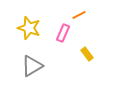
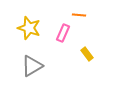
orange line: rotated 32 degrees clockwise
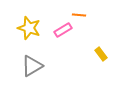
pink rectangle: moved 3 px up; rotated 36 degrees clockwise
yellow rectangle: moved 14 px right
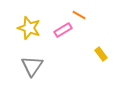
orange line: rotated 24 degrees clockwise
gray triangle: rotated 25 degrees counterclockwise
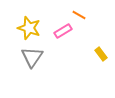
pink rectangle: moved 1 px down
gray triangle: moved 9 px up
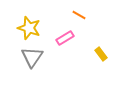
pink rectangle: moved 2 px right, 7 px down
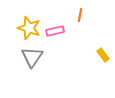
orange line: moved 1 px right; rotated 72 degrees clockwise
pink rectangle: moved 10 px left, 7 px up; rotated 18 degrees clockwise
yellow rectangle: moved 2 px right, 1 px down
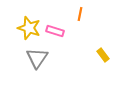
orange line: moved 1 px up
pink rectangle: rotated 30 degrees clockwise
gray triangle: moved 5 px right, 1 px down
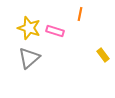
gray triangle: moved 8 px left; rotated 15 degrees clockwise
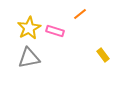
orange line: rotated 40 degrees clockwise
yellow star: rotated 25 degrees clockwise
gray triangle: rotated 30 degrees clockwise
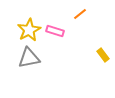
yellow star: moved 2 px down
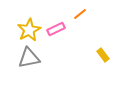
pink rectangle: moved 1 px right, 2 px up; rotated 42 degrees counterclockwise
